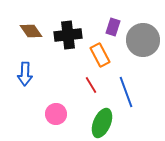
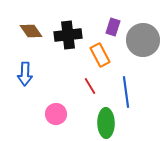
red line: moved 1 px left, 1 px down
blue line: rotated 12 degrees clockwise
green ellipse: moved 4 px right; rotated 24 degrees counterclockwise
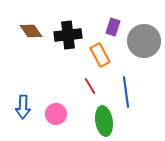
gray circle: moved 1 px right, 1 px down
blue arrow: moved 2 px left, 33 px down
green ellipse: moved 2 px left, 2 px up; rotated 8 degrees counterclockwise
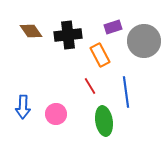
purple rectangle: rotated 54 degrees clockwise
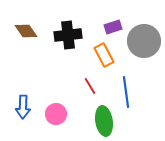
brown diamond: moved 5 px left
orange rectangle: moved 4 px right
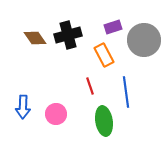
brown diamond: moved 9 px right, 7 px down
black cross: rotated 8 degrees counterclockwise
gray circle: moved 1 px up
red line: rotated 12 degrees clockwise
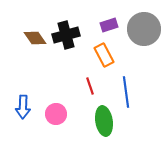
purple rectangle: moved 4 px left, 2 px up
black cross: moved 2 px left
gray circle: moved 11 px up
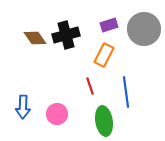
orange rectangle: rotated 55 degrees clockwise
pink circle: moved 1 px right
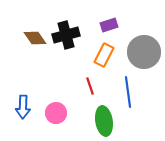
gray circle: moved 23 px down
blue line: moved 2 px right
pink circle: moved 1 px left, 1 px up
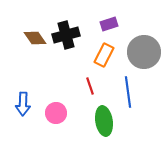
purple rectangle: moved 1 px up
blue arrow: moved 3 px up
